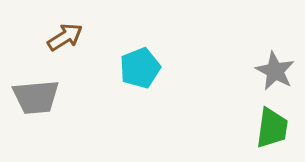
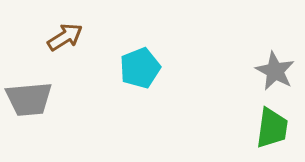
gray trapezoid: moved 7 px left, 2 px down
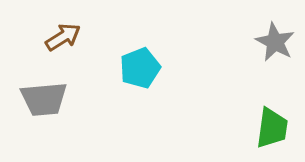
brown arrow: moved 2 px left
gray star: moved 29 px up
gray trapezoid: moved 15 px right
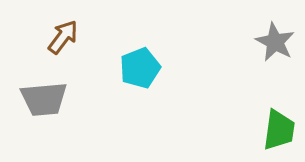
brown arrow: rotated 21 degrees counterclockwise
green trapezoid: moved 7 px right, 2 px down
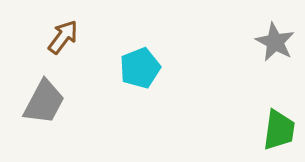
gray trapezoid: moved 3 px down; rotated 57 degrees counterclockwise
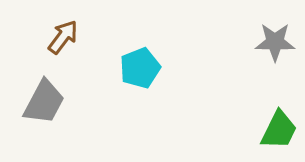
gray star: rotated 27 degrees counterclockwise
green trapezoid: rotated 18 degrees clockwise
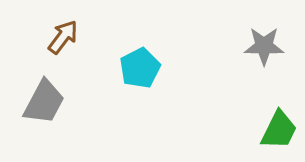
gray star: moved 11 px left, 4 px down
cyan pentagon: rotated 6 degrees counterclockwise
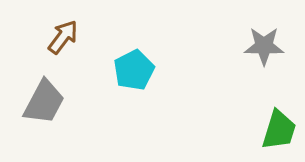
cyan pentagon: moved 6 px left, 2 px down
green trapezoid: rotated 9 degrees counterclockwise
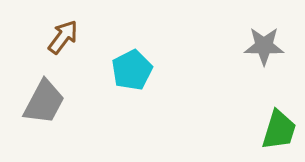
cyan pentagon: moved 2 px left
